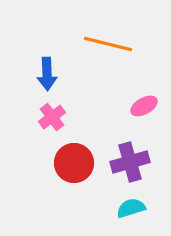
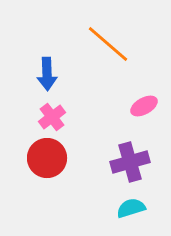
orange line: rotated 27 degrees clockwise
red circle: moved 27 px left, 5 px up
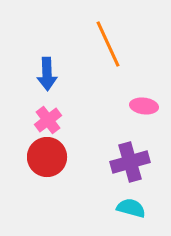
orange line: rotated 24 degrees clockwise
pink ellipse: rotated 36 degrees clockwise
pink cross: moved 4 px left, 3 px down
red circle: moved 1 px up
cyan semicircle: rotated 32 degrees clockwise
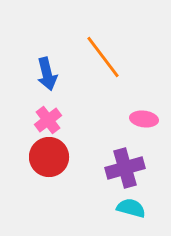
orange line: moved 5 px left, 13 px down; rotated 12 degrees counterclockwise
blue arrow: rotated 12 degrees counterclockwise
pink ellipse: moved 13 px down
red circle: moved 2 px right
purple cross: moved 5 px left, 6 px down
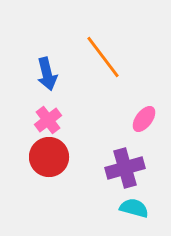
pink ellipse: rotated 60 degrees counterclockwise
cyan semicircle: moved 3 px right
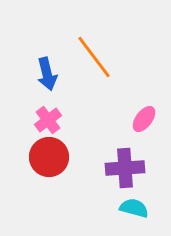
orange line: moved 9 px left
purple cross: rotated 12 degrees clockwise
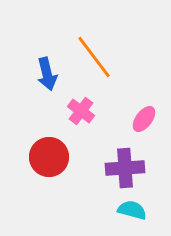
pink cross: moved 33 px right, 9 px up; rotated 16 degrees counterclockwise
cyan semicircle: moved 2 px left, 2 px down
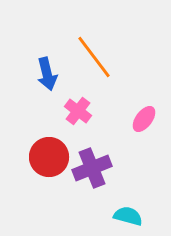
pink cross: moved 3 px left
purple cross: moved 33 px left; rotated 18 degrees counterclockwise
cyan semicircle: moved 4 px left, 6 px down
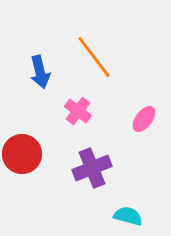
blue arrow: moved 7 px left, 2 px up
red circle: moved 27 px left, 3 px up
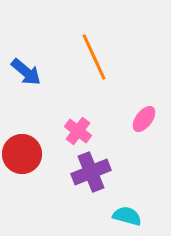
orange line: rotated 12 degrees clockwise
blue arrow: moved 14 px left; rotated 36 degrees counterclockwise
pink cross: moved 20 px down
purple cross: moved 1 px left, 4 px down
cyan semicircle: moved 1 px left
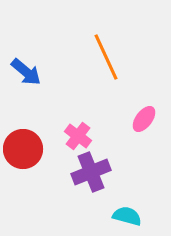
orange line: moved 12 px right
pink cross: moved 5 px down
red circle: moved 1 px right, 5 px up
